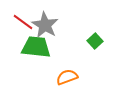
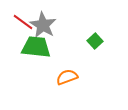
gray star: moved 2 px left
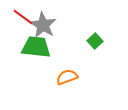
red line: moved 5 px up
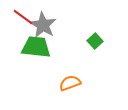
orange semicircle: moved 3 px right, 6 px down
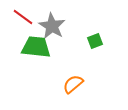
gray star: moved 9 px right, 1 px down
green square: rotated 21 degrees clockwise
orange semicircle: moved 3 px right, 1 px down; rotated 20 degrees counterclockwise
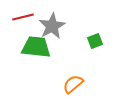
red line: rotated 50 degrees counterclockwise
gray star: rotated 12 degrees clockwise
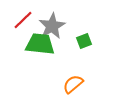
red line: moved 3 px down; rotated 30 degrees counterclockwise
green square: moved 11 px left
green trapezoid: moved 4 px right, 3 px up
